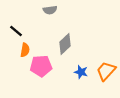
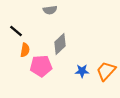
gray diamond: moved 5 px left
blue star: moved 1 px right, 1 px up; rotated 16 degrees counterclockwise
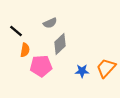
gray semicircle: moved 13 px down; rotated 16 degrees counterclockwise
orange trapezoid: moved 3 px up
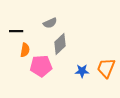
black line: rotated 40 degrees counterclockwise
orange trapezoid: rotated 20 degrees counterclockwise
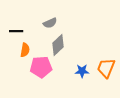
gray diamond: moved 2 px left, 1 px down
pink pentagon: moved 1 px down
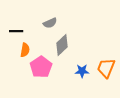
gray diamond: moved 4 px right
pink pentagon: rotated 30 degrees counterclockwise
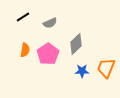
black line: moved 7 px right, 14 px up; rotated 32 degrees counterclockwise
gray diamond: moved 14 px right, 1 px up
pink pentagon: moved 7 px right, 13 px up
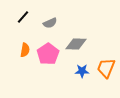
black line: rotated 16 degrees counterclockwise
gray diamond: rotated 45 degrees clockwise
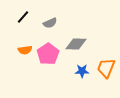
orange semicircle: rotated 72 degrees clockwise
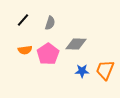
black line: moved 3 px down
gray semicircle: rotated 48 degrees counterclockwise
orange trapezoid: moved 1 px left, 2 px down
